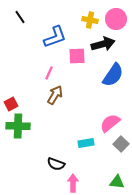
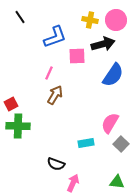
pink circle: moved 1 px down
pink semicircle: rotated 20 degrees counterclockwise
pink arrow: rotated 24 degrees clockwise
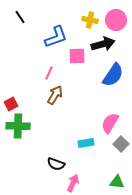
blue L-shape: moved 1 px right
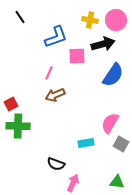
brown arrow: rotated 144 degrees counterclockwise
gray square: rotated 14 degrees counterclockwise
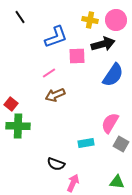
pink line: rotated 32 degrees clockwise
red square: rotated 24 degrees counterclockwise
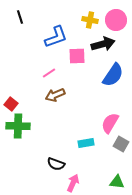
black line: rotated 16 degrees clockwise
